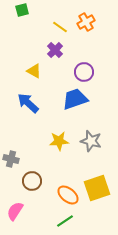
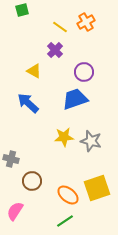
yellow star: moved 5 px right, 4 px up
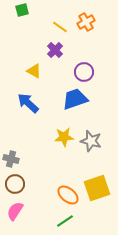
brown circle: moved 17 px left, 3 px down
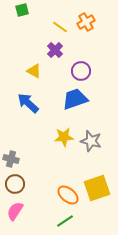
purple circle: moved 3 px left, 1 px up
